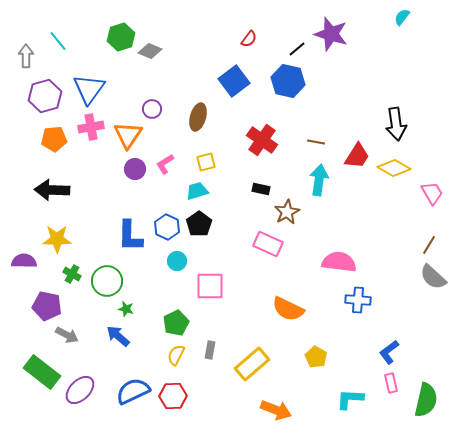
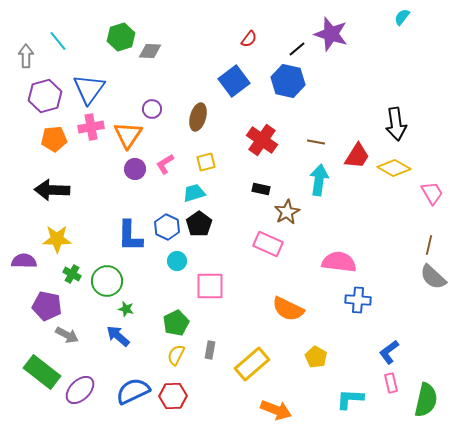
gray diamond at (150, 51): rotated 20 degrees counterclockwise
cyan trapezoid at (197, 191): moved 3 px left, 2 px down
brown line at (429, 245): rotated 18 degrees counterclockwise
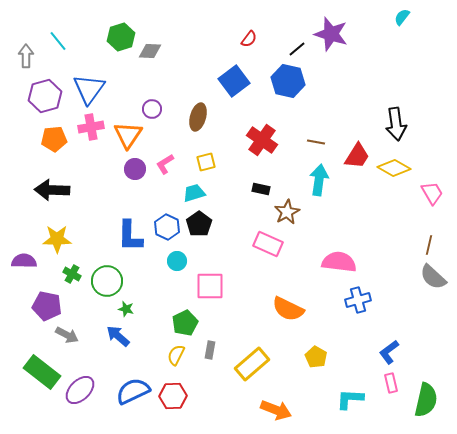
blue cross at (358, 300): rotated 20 degrees counterclockwise
green pentagon at (176, 323): moved 9 px right
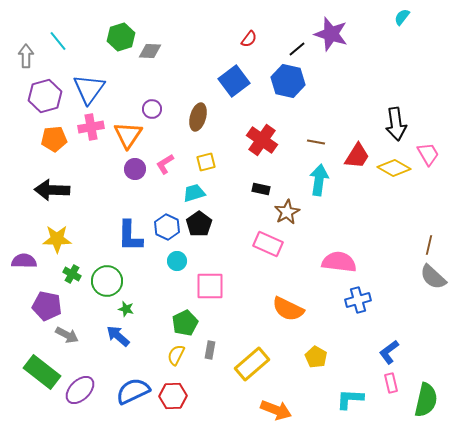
pink trapezoid at (432, 193): moved 4 px left, 39 px up
